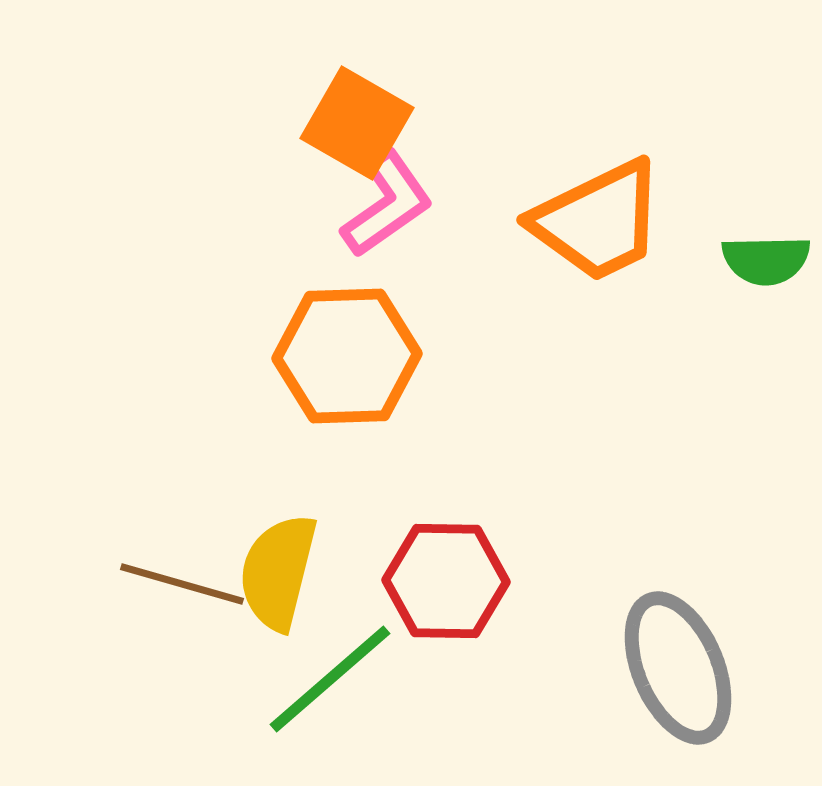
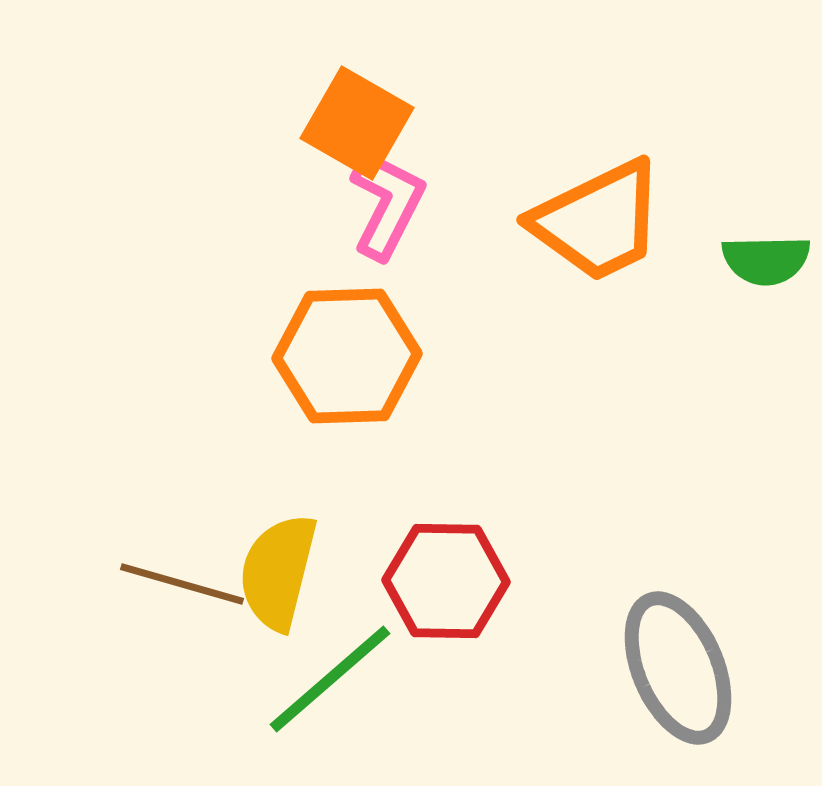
pink L-shape: rotated 28 degrees counterclockwise
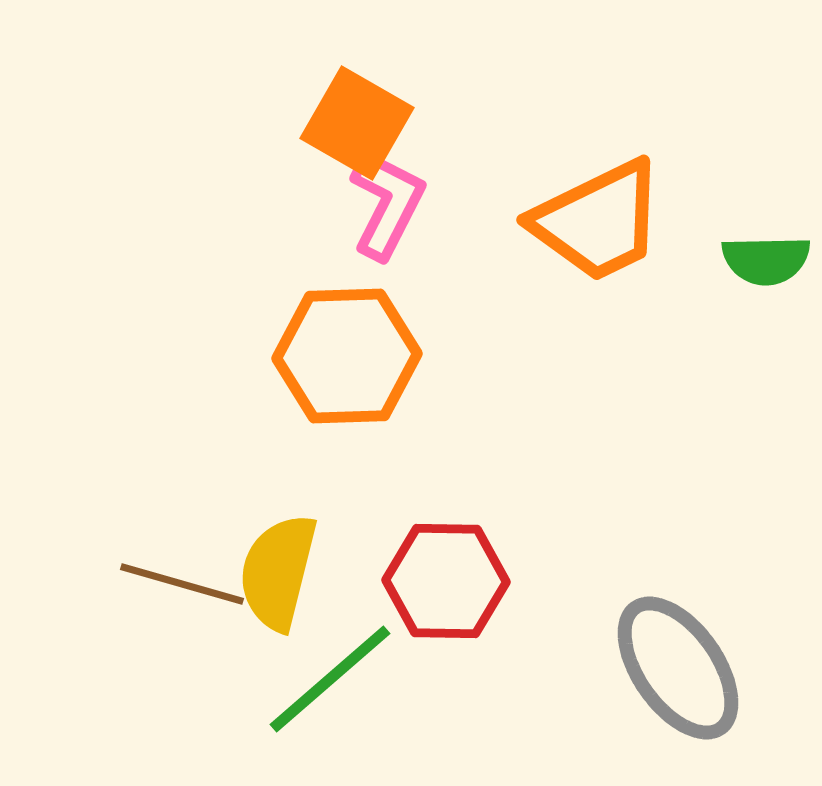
gray ellipse: rotated 12 degrees counterclockwise
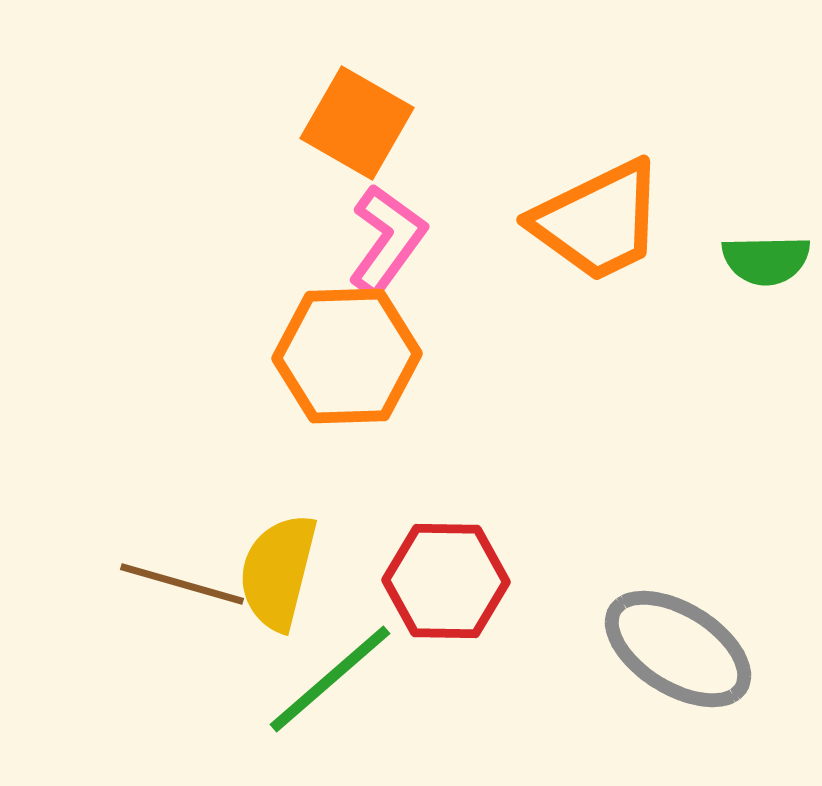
pink L-shape: moved 36 px down; rotated 9 degrees clockwise
gray ellipse: moved 19 px up; rotated 23 degrees counterclockwise
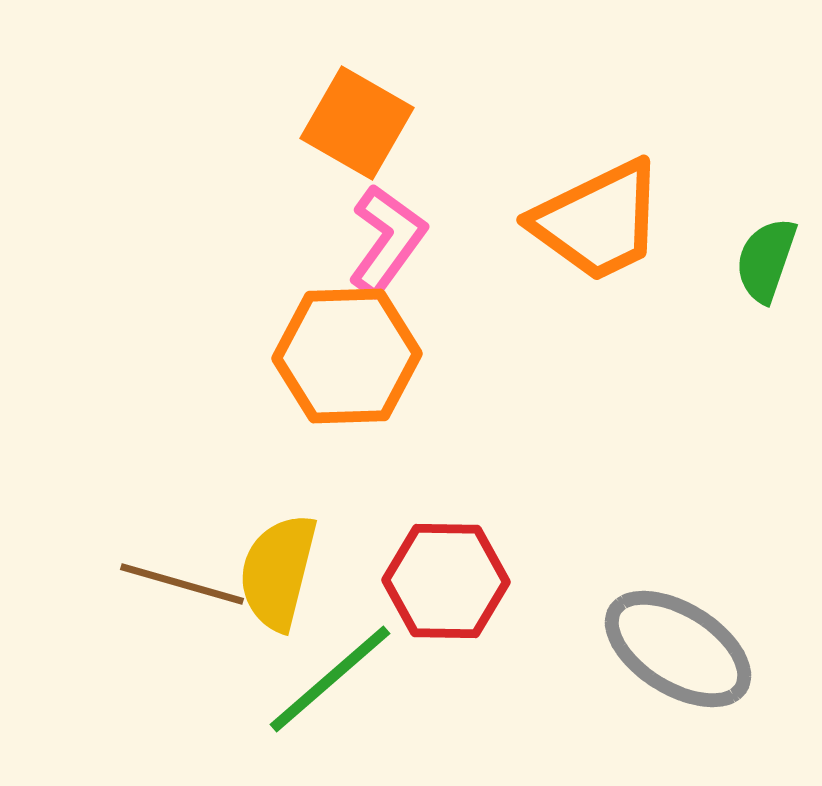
green semicircle: rotated 110 degrees clockwise
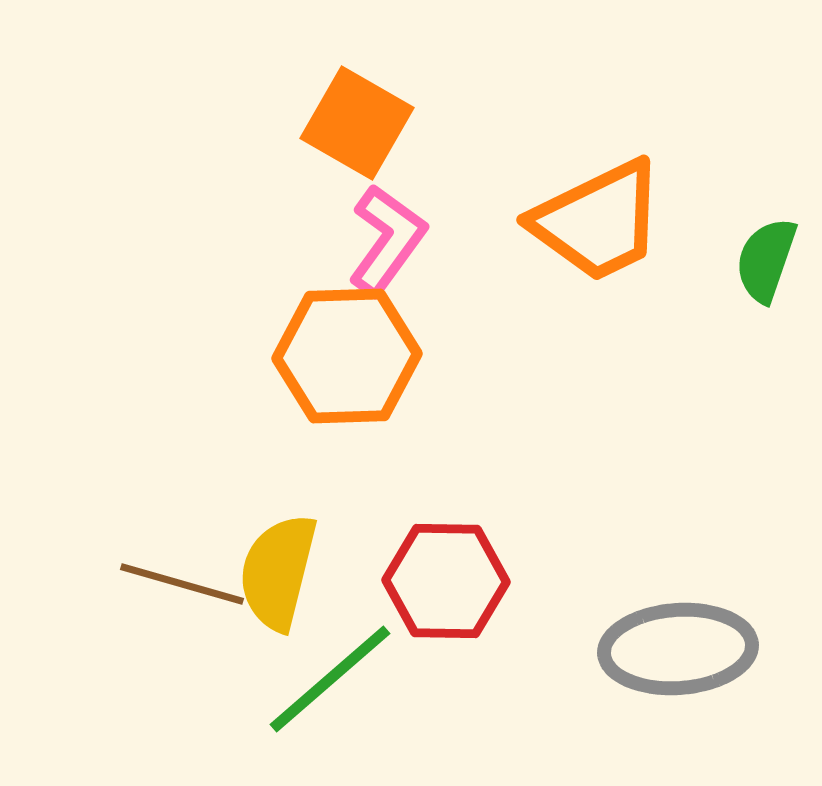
gray ellipse: rotated 36 degrees counterclockwise
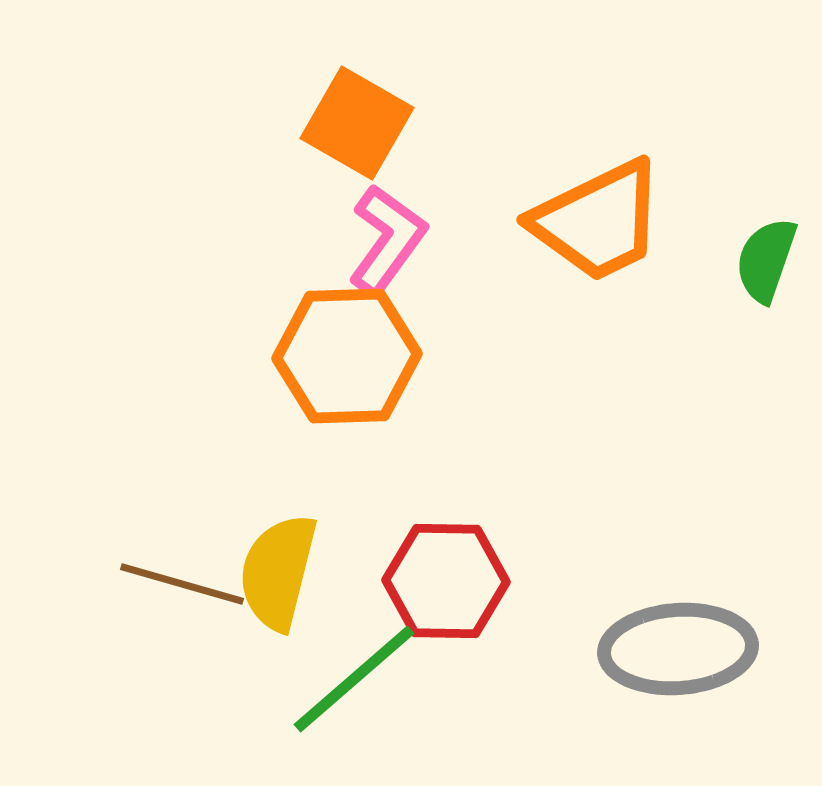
green line: moved 24 px right
